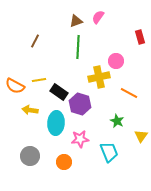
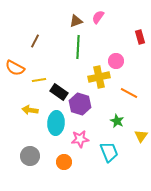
orange semicircle: moved 18 px up
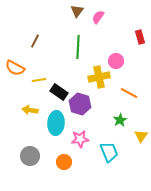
brown triangle: moved 1 px right, 10 px up; rotated 32 degrees counterclockwise
green star: moved 3 px right, 1 px up; rotated 16 degrees clockwise
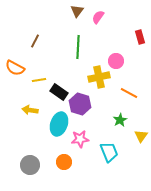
cyan ellipse: moved 3 px right, 1 px down; rotated 15 degrees clockwise
gray circle: moved 9 px down
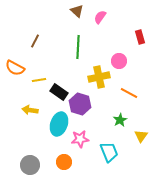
brown triangle: rotated 24 degrees counterclockwise
pink semicircle: moved 2 px right
pink circle: moved 3 px right
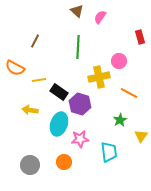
cyan trapezoid: rotated 15 degrees clockwise
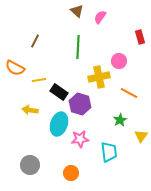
orange circle: moved 7 px right, 11 px down
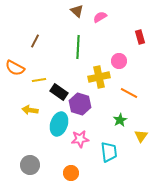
pink semicircle: rotated 24 degrees clockwise
